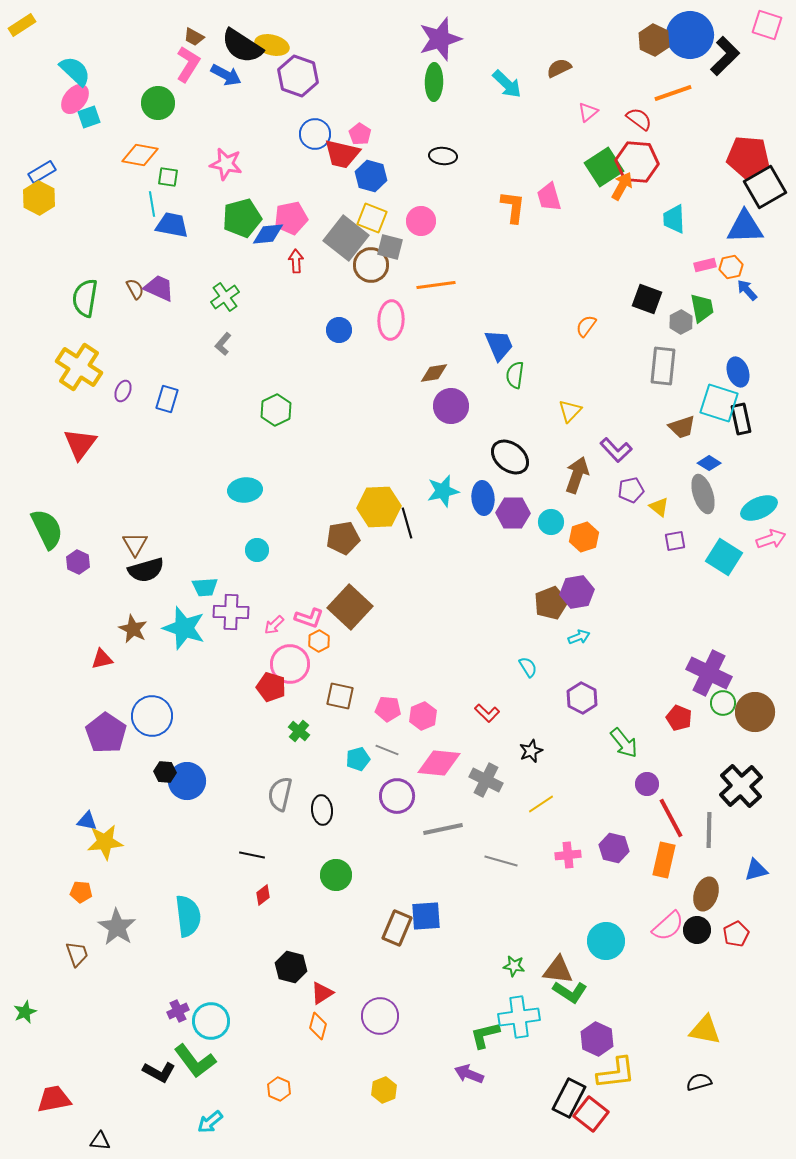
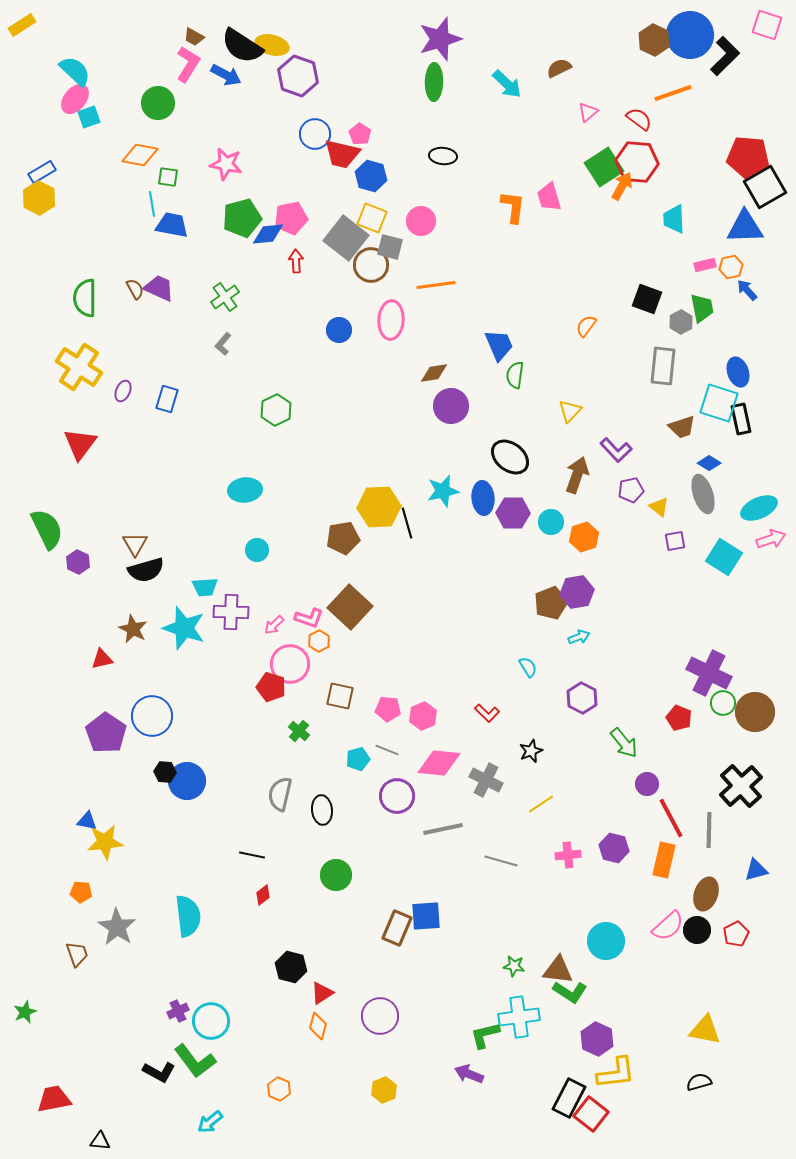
green semicircle at (85, 298): rotated 9 degrees counterclockwise
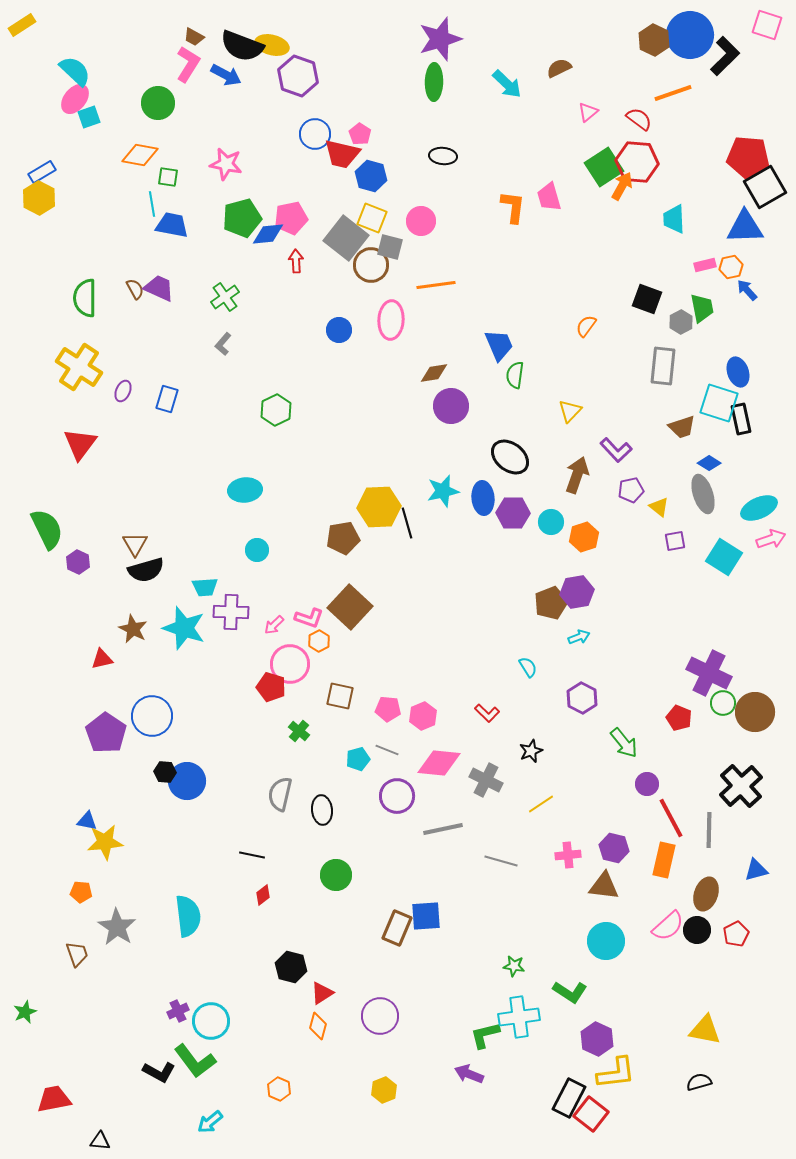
black semicircle at (242, 46): rotated 12 degrees counterclockwise
brown triangle at (558, 970): moved 46 px right, 84 px up
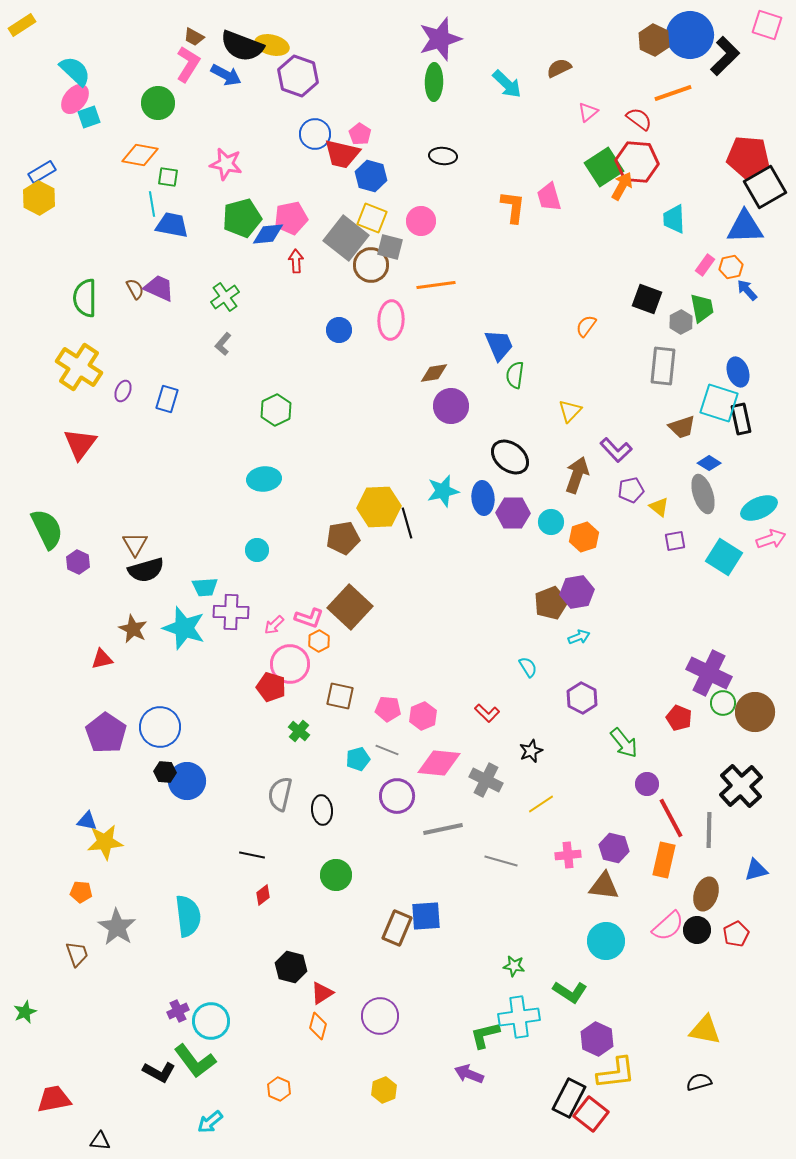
pink rectangle at (705, 265): rotated 40 degrees counterclockwise
cyan ellipse at (245, 490): moved 19 px right, 11 px up
blue circle at (152, 716): moved 8 px right, 11 px down
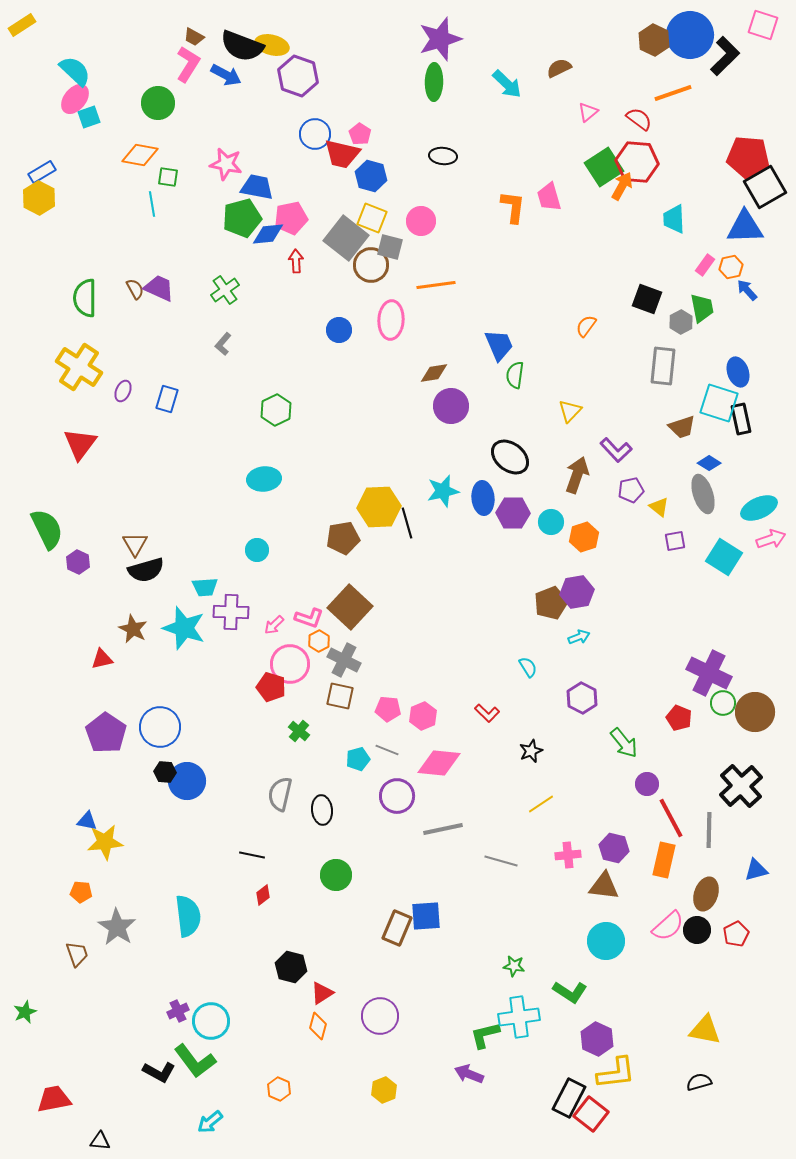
pink square at (767, 25): moved 4 px left
blue trapezoid at (172, 225): moved 85 px right, 38 px up
green cross at (225, 297): moved 7 px up
gray cross at (486, 780): moved 142 px left, 120 px up
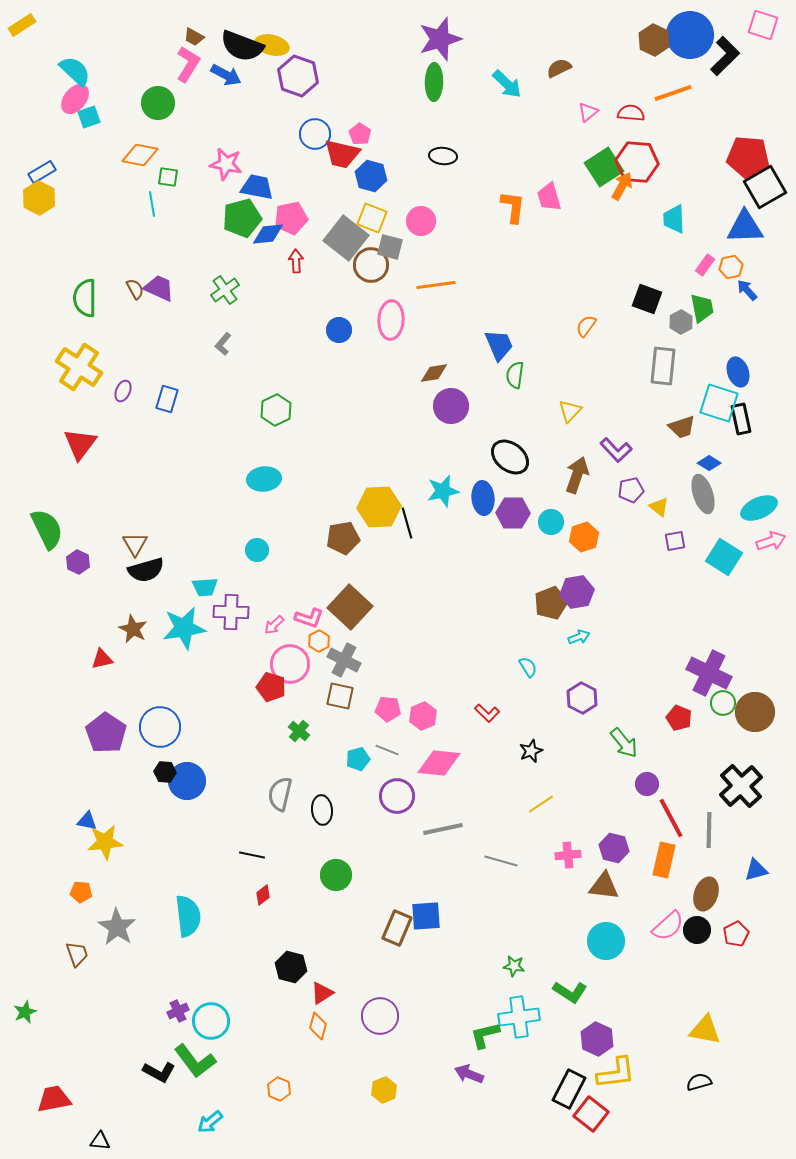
red semicircle at (639, 119): moved 8 px left, 6 px up; rotated 32 degrees counterclockwise
pink arrow at (771, 539): moved 2 px down
cyan star at (184, 628): rotated 27 degrees counterclockwise
black rectangle at (569, 1098): moved 9 px up
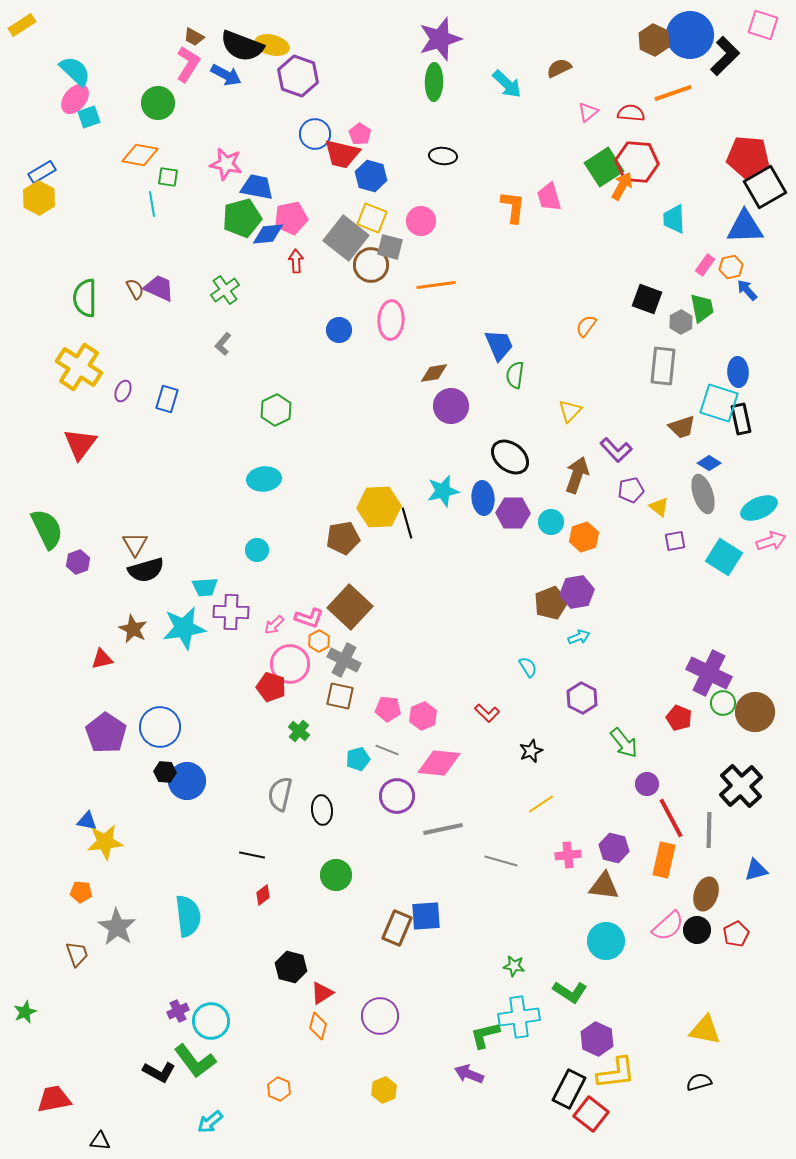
blue ellipse at (738, 372): rotated 16 degrees clockwise
purple hexagon at (78, 562): rotated 15 degrees clockwise
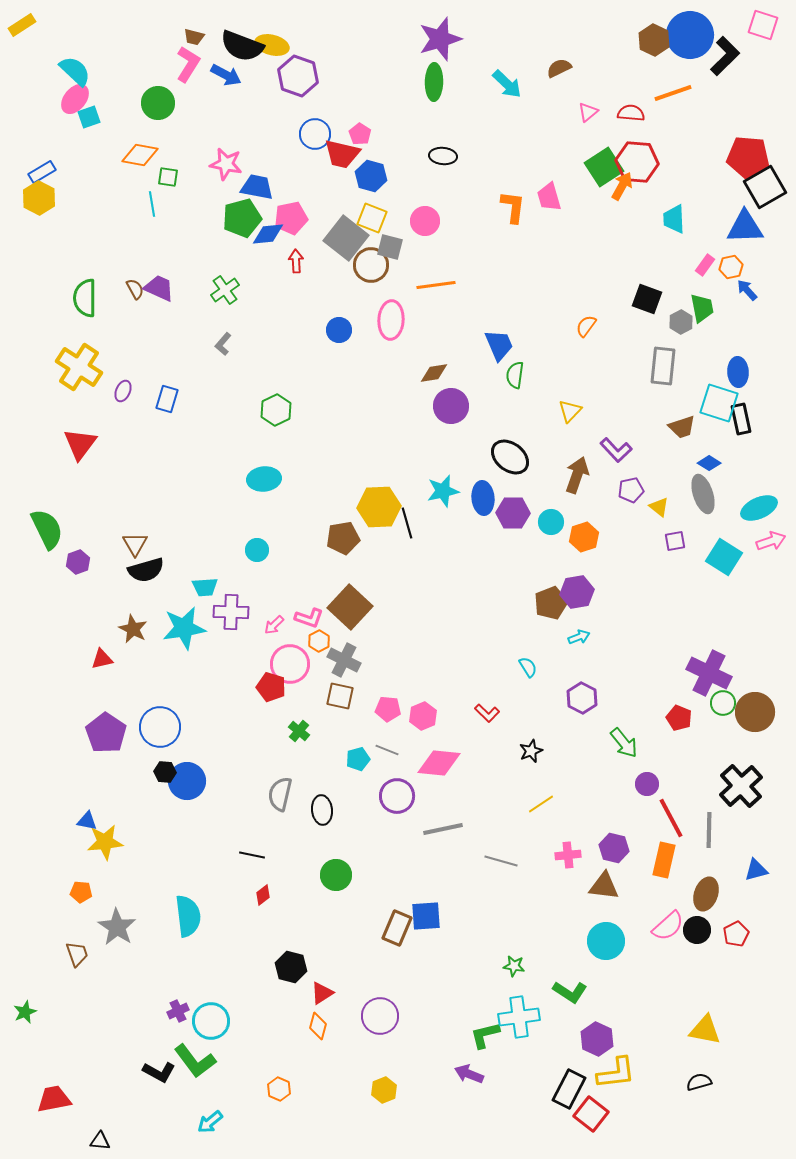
brown trapezoid at (194, 37): rotated 15 degrees counterclockwise
pink circle at (421, 221): moved 4 px right
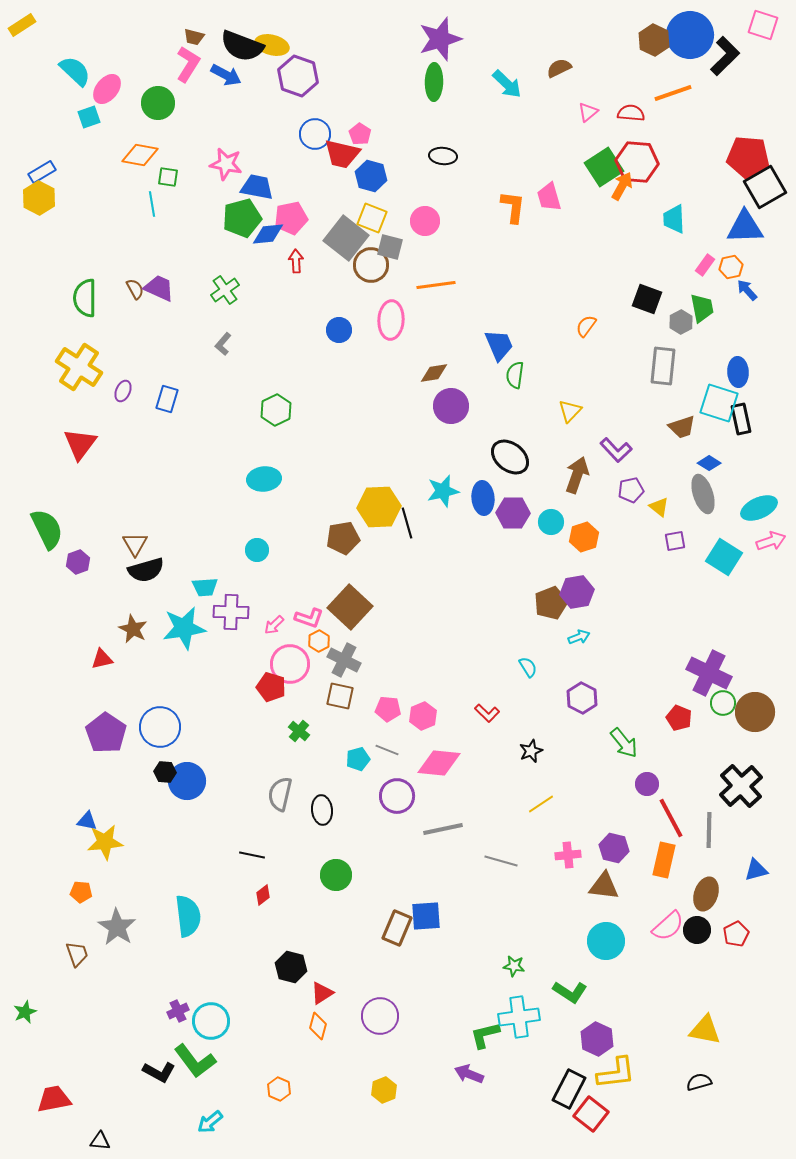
pink ellipse at (75, 99): moved 32 px right, 10 px up
